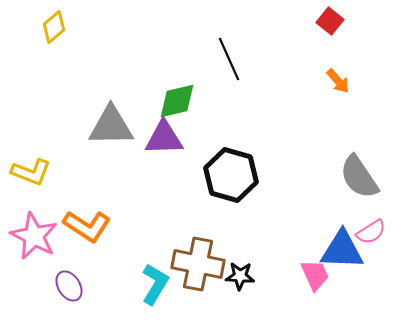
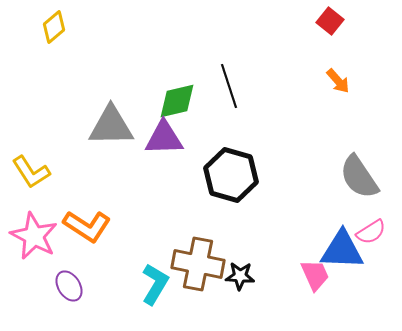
black line: moved 27 px down; rotated 6 degrees clockwise
yellow L-shape: rotated 36 degrees clockwise
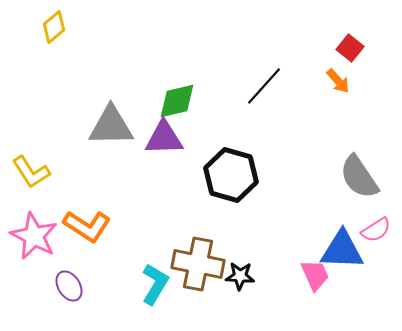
red square: moved 20 px right, 27 px down
black line: moved 35 px right; rotated 60 degrees clockwise
pink semicircle: moved 5 px right, 2 px up
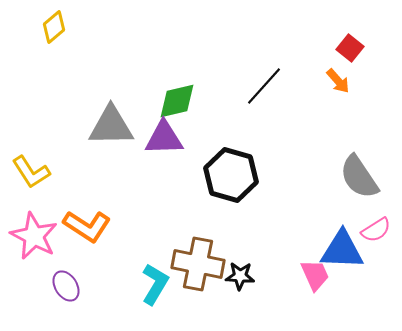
purple ellipse: moved 3 px left
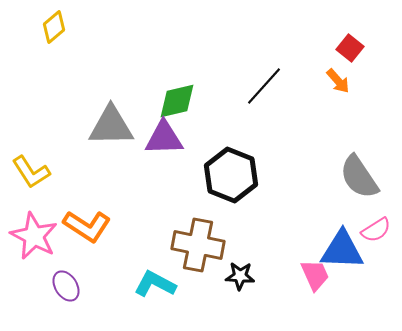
black hexagon: rotated 6 degrees clockwise
brown cross: moved 19 px up
cyan L-shape: rotated 93 degrees counterclockwise
